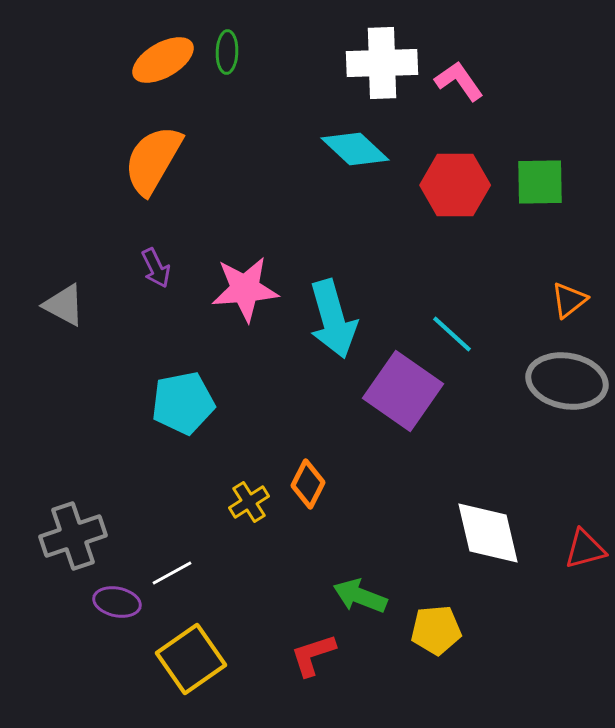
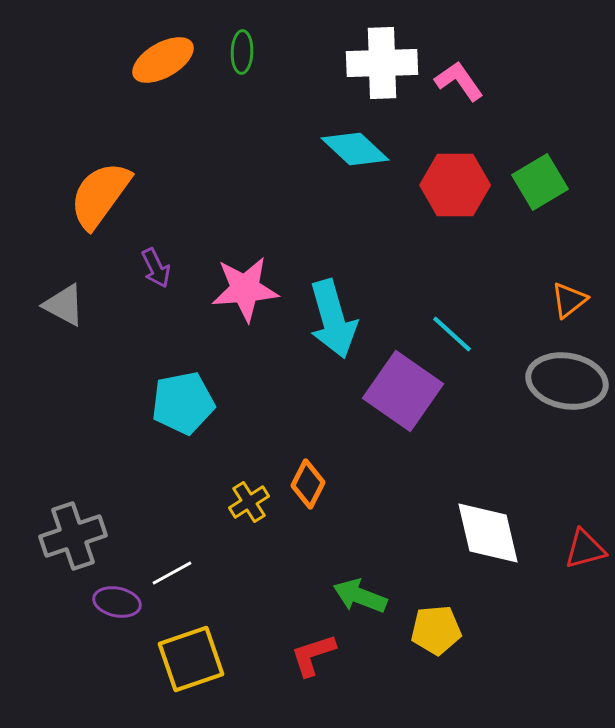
green ellipse: moved 15 px right
orange semicircle: moved 53 px left, 35 px down; rotated 6 degrees clockwise
green square: rotated 30 degrees counterclockwise
yellow square: rotated 16 degrees clockwise
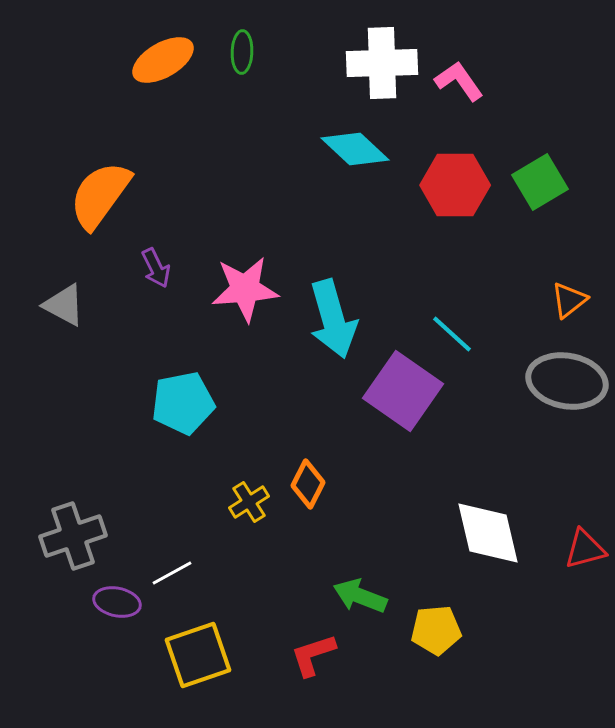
yellow square: moved 7 px right, 4 px up
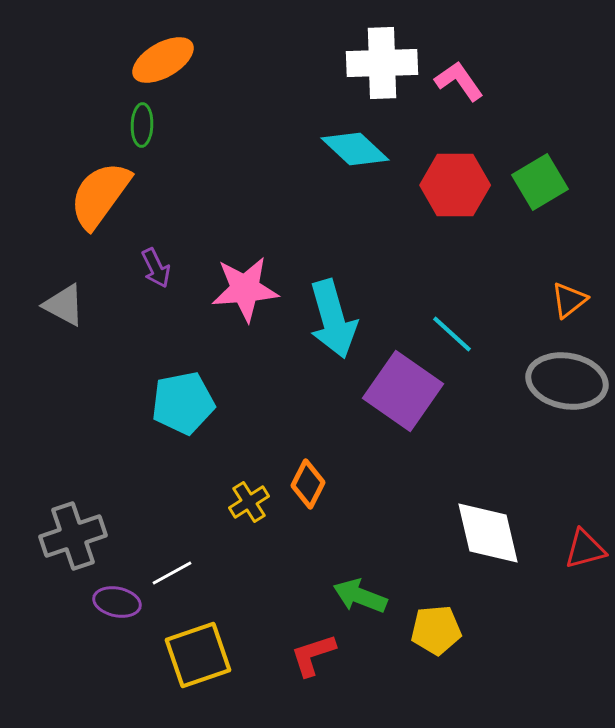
green ellipse: moved 100 px left, 73 px down
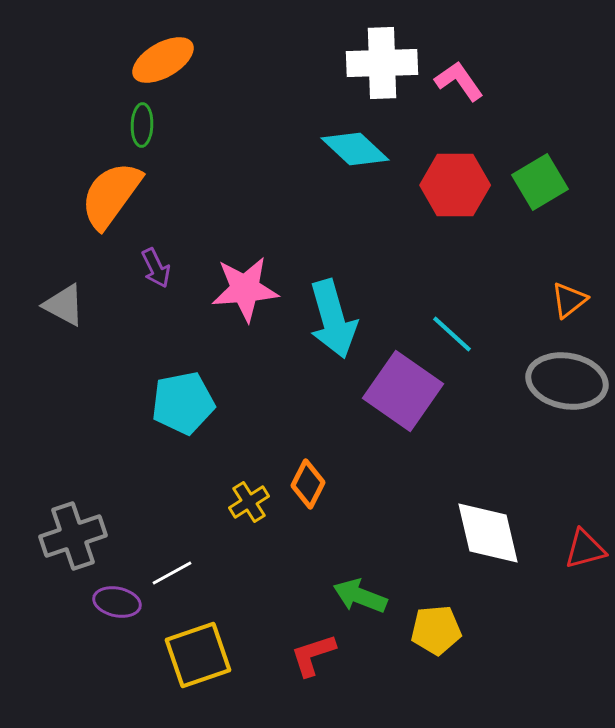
orange semicircle: moved 11 px right
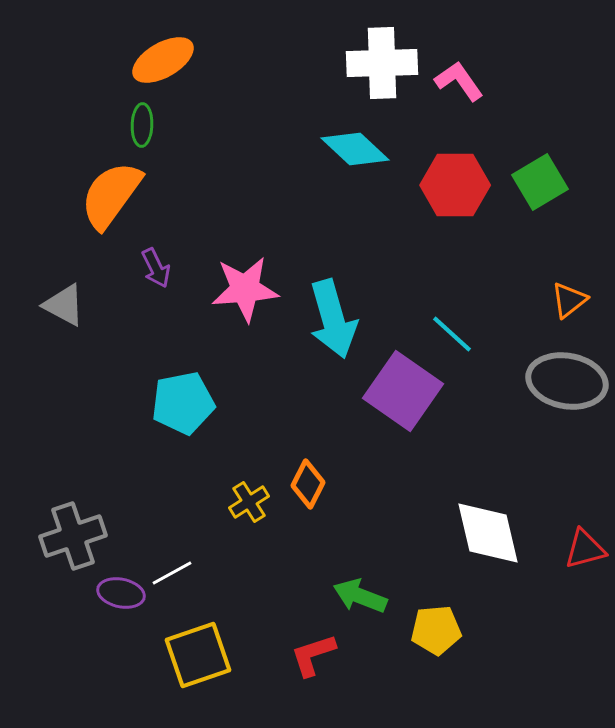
purple ellipse: moved 4 px right, 9 px up
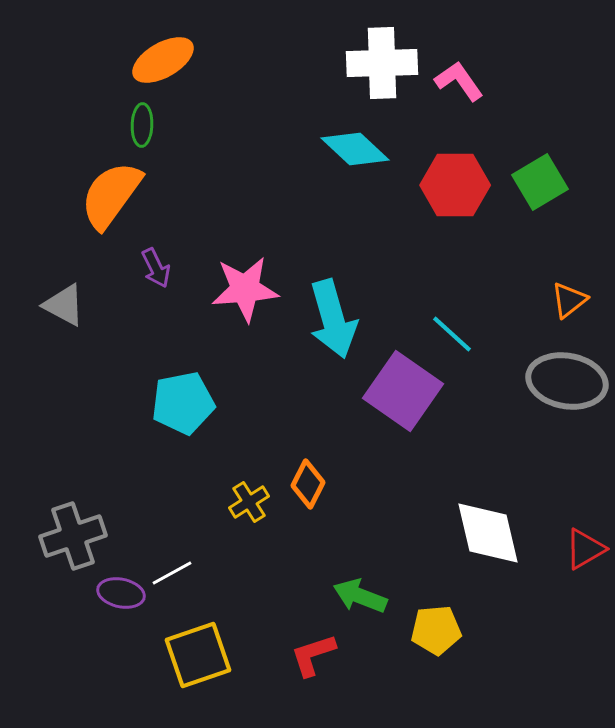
red triangle: rotated 15 degrees counterclockwise
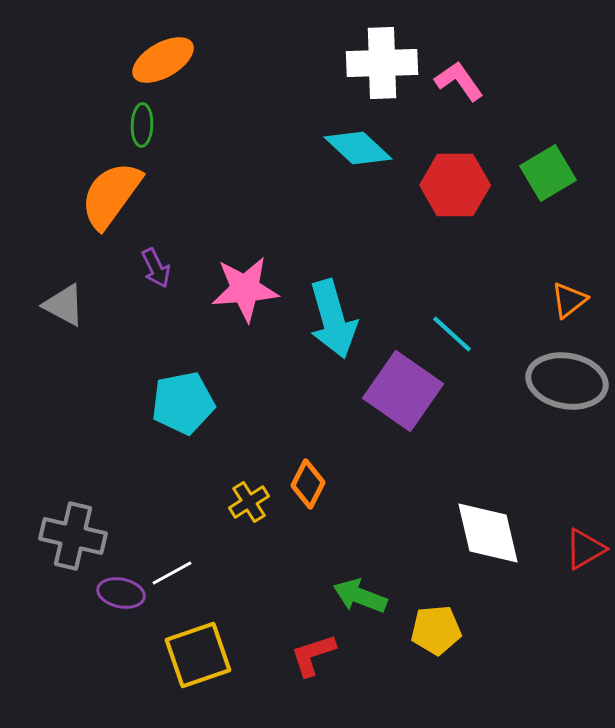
cyan diamond: moved 3 px right, 1 px up
green square: moved 8 px right, 9 px up
gray cross: rotated 32 degrees clockwise
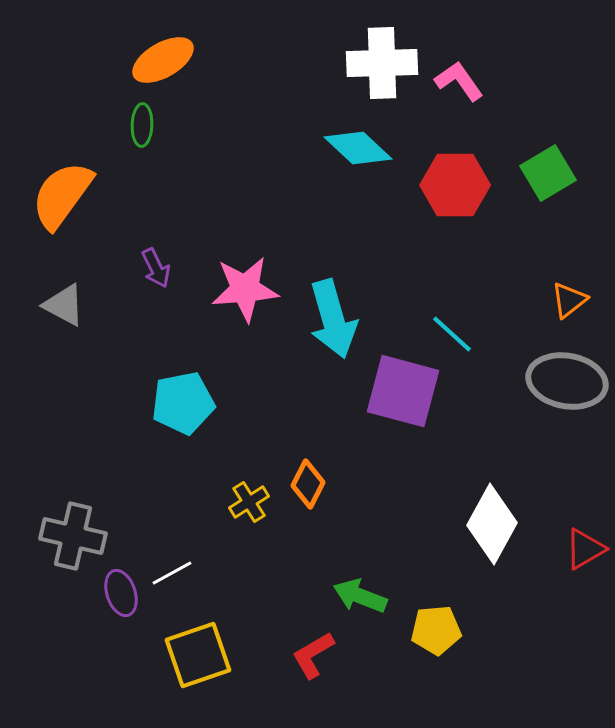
orange semicircle: moved 49 px left
purple square: rotated 20 degrees counterclockwise
white diamond: moved 4 px right, 9 px up; rotated 42 degrees clockwise
purple ellipse: rotated 60 degrees clockwise
red L-shape: rotated 12 degrees counterclockwise
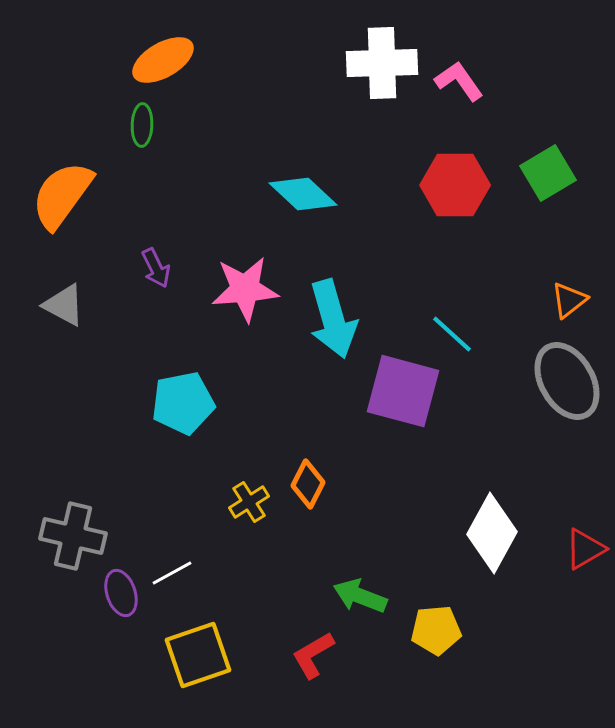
cyan diamond: moved 55 px left, 46 px down
gray ellipse: rotated 50 degrees clockwise
white diamond: moved 9 px down
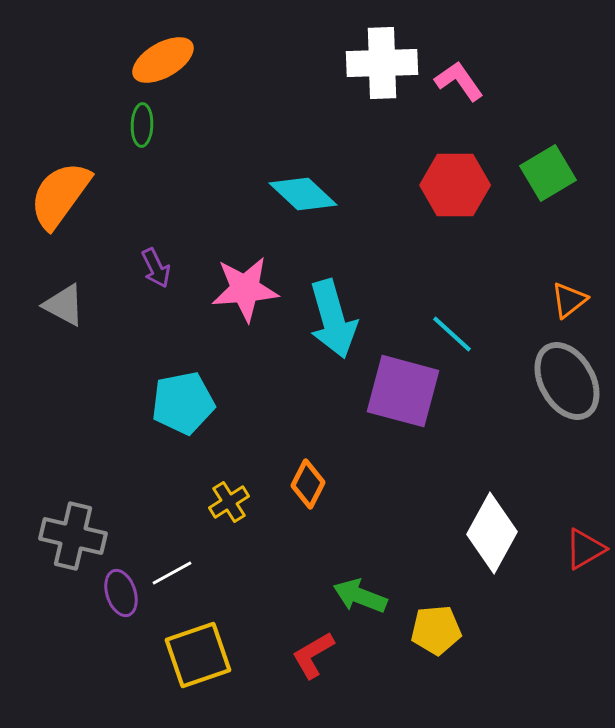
orange semicircle: moved 2 px left
yellow cross: moved 20 px left
